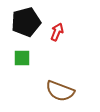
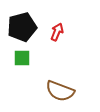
black pentagon: moved 4 px left, 5 px down
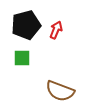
black pentagon: moved 4 px right, 2 px up
red arrow: moved 1 px left, 2 px up
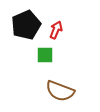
black pentagon: rotated 8 degrees counterclockwise
green square: moved 23 px right, 3 px up
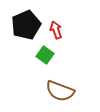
red arrow: rotated 42 degrees counterclockwise
green square: rotated 36 degrees clockwise
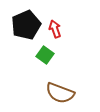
red arrow: moved 1 px left, 1 px up
brown semicircle: moved 2 px down
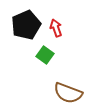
red arrow: moved 1 px right, 1 px up
brown semicircle: moved 8 px right
